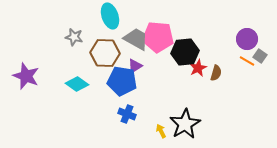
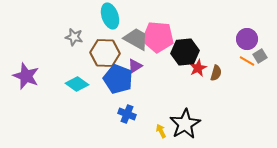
gray square: rotated 24 degrees clockwise
blue pentagon: moved 4 px left, 2 px up; rotated 12 degrees clockwise
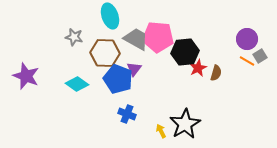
purple triangle: moved 1 px left, 3 px down; rotated 21 degrees counterclockwise
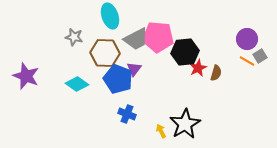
gray trapezoid: rotated 124 degrees clockwise
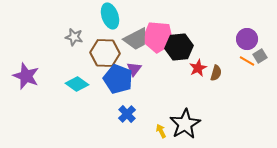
black hexagon: moved 6 px left, 5 px up
blue cross: rotated 24 degrees clockwise
